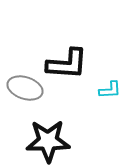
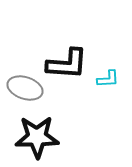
cyan L-shape: moved 2 px left, 11 px up
black star: moved 11 px left, 4 px up
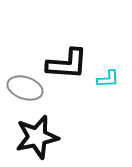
black star: rotated 12 degrees counterclockwise
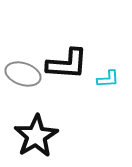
gray ellipse: moved 2 px left, 14 px up
black star: moved 1 px left, 1 px up; rotated 18 degrees counterclockwise
